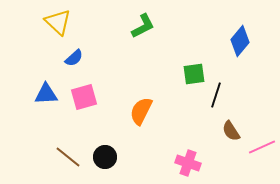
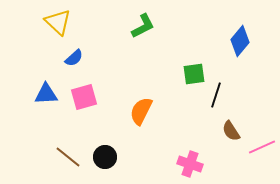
pink cross: moved 2 px right, 1 px down
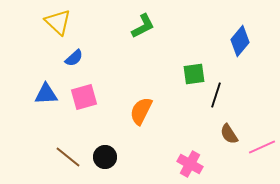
brown semicircle: moved 2 px left, 3 px down
pink cross: rotated 10 degrees clockwise
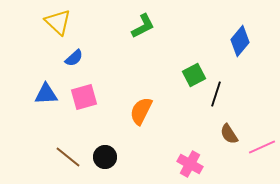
green square: moved 1 px down; rotated 20 degrees counterclockwise
black line: moved 1 px up
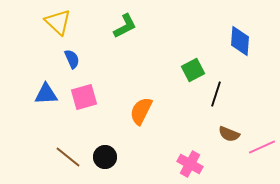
green L-shape: moved 18 px left
blue diamond: rotated 36 degrees counterclockwise
blue semicircle: moved 2 px left, 1 px down; rotated 72 degrees counterclockwise
green square: moved 1 px left, 5 px up
brown semicircle: rotated 35 degrees counterclockwise
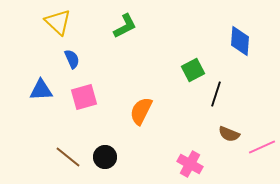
blue triangle: moved 5 px left, 4 px up
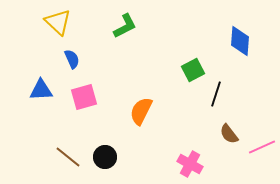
brown semicircle: rotated 30 degrees clockwise
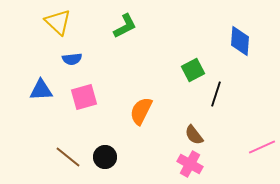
blue semicircle: rotated 108 degrees clockwise
brown semicircle: moved 35 px left, 1 px down
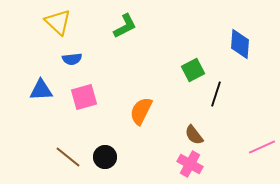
blue diamond: moved 3 px down
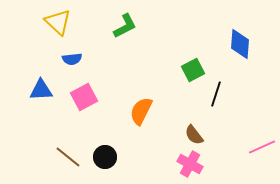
pink square: rotated 12 degrees counterclockwise
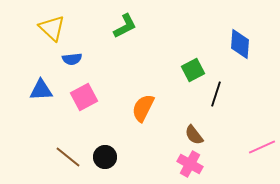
yellow triangle: moved 6 px left, 6 px down
orange semicircle: moved 2 px right, 3 px up
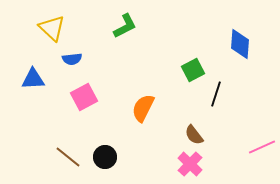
blue triangle: moved 8 px left, 11 px up
pink cross: rotated 15 degrees clockwise
